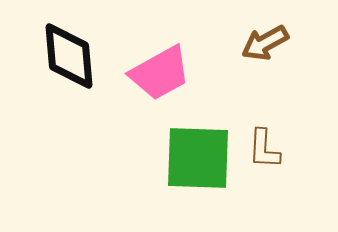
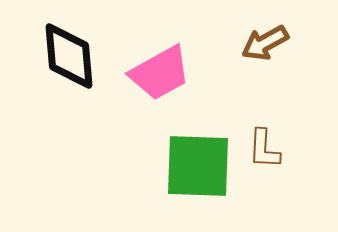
green square: moved 8 px down
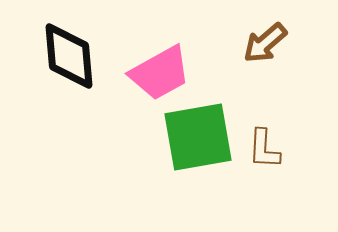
brown arrow: rotated 12 degrees counterclockwise
green square: moved 29 px up; rotated 12 degrees counterclockwise
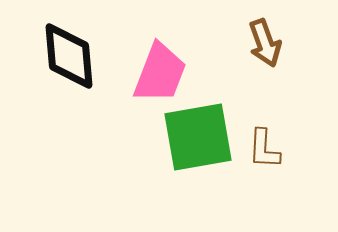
brown arrow: rotated 69 degrees counterclockwise
pink trapezoid: rotated 40 degrees counterclockwise
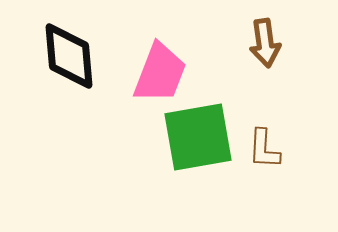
brown arrow: rotated 12 degrees clockwise
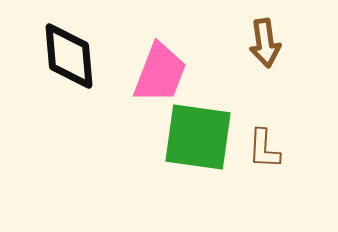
green square: rotated 18 degrees clockwise
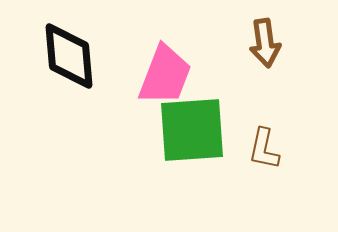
pink trapezoid: moved 5 px right, 2 px down
green square: moved 6 px left, 7 px up; rotated 12 degrees counterclockwise
brown L-shape: rotated 9 degrees clockwise
